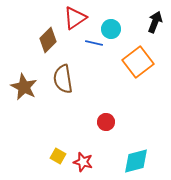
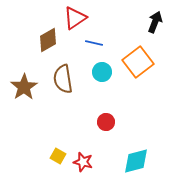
cyan circle: moved 9 px left, 43 px down
brown diamond: rotated 15 degrees clockwise
brown star: rotated 12 degrees clockwise
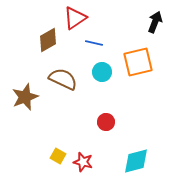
orange square: rotated 24 degrees clockwise
brown semicircle: rotated 124 degrees clockwise
brown star: moved 1 px right, 10 px down; rotated 12 degrees clockwise
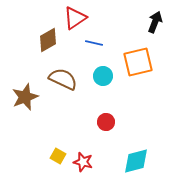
cyan circle: moved 1 px right, 4 px down
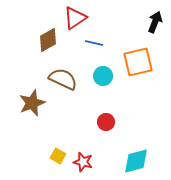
brown star: moved 7 px right, 6 px down
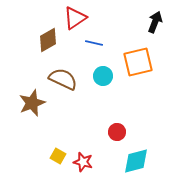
red circle: moved 11 px right, 10 px down
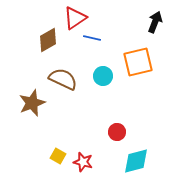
blue line: moved 2 px left, 5 px up
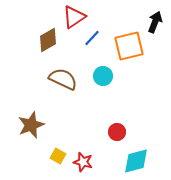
red triangle: moved 1 px left, 1 px up
blue line: rotated 60 degrees counterclockwise
orange square: moved 9 px left, 16 px up
brown star: moved 1 px left, 22 px down
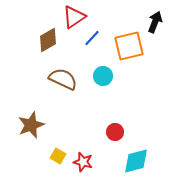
red circle: moved 2 px left
